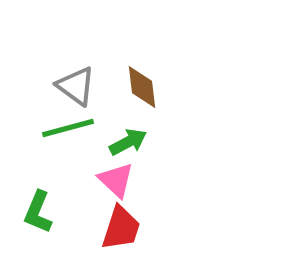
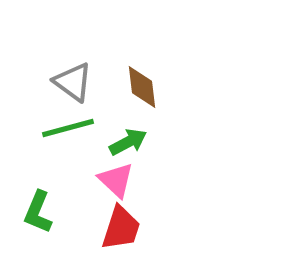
gray triangle: moved 3 px left, 4 px up
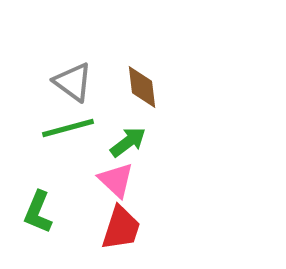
green arrow: rotated 9 degrees counterclockwise
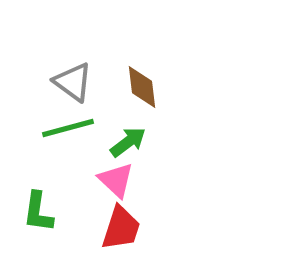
green L-shape: rotated 15 degrees counterclockwise
